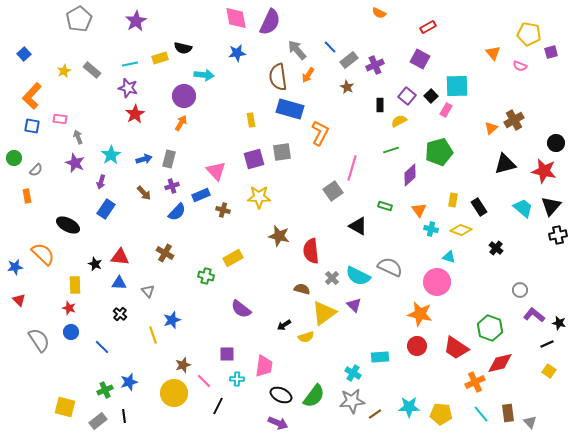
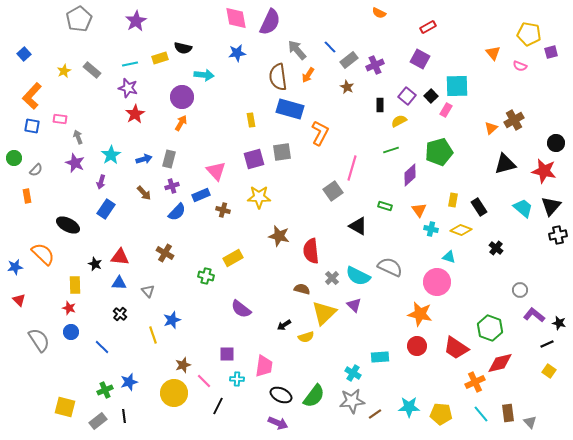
purple circle at (184, 96): moved 2 px left, 1 px down
yellow triangle at (324, 313): rotated 8 degrees counterclockwise
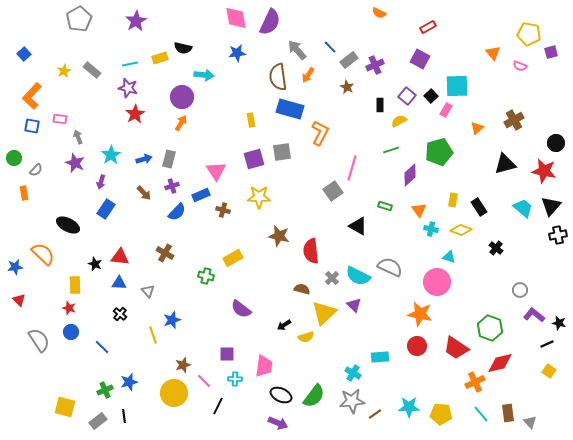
orange triangle at (491, 128): moved 14 px left
pink triangle at (216, 171): rotated 10 degrees clockwise
orange rectangle at (27, 196): moved 3 px left, 3 px up
cyan cross at (237, 379): moved 2 px left
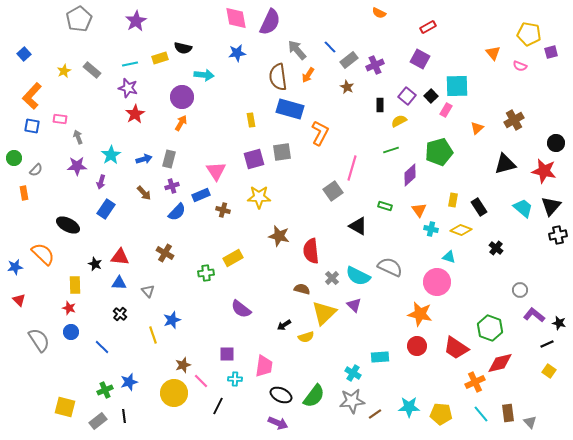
purple star at (75, 163): moved 2 px right, 3 px down; rotated 24 degrees counterclockwise
green cross at (206, 276): moved 3 px up; rotated 21 degrees counterclockwise
pink line at (204, 381): moved 3 px left
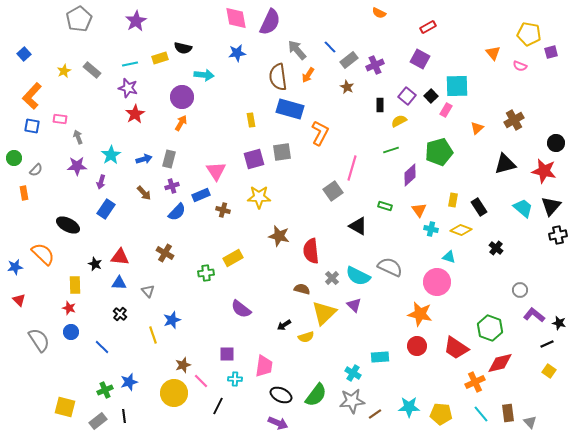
green semicircle at (314, 396): moved 2 px right, 1 px up
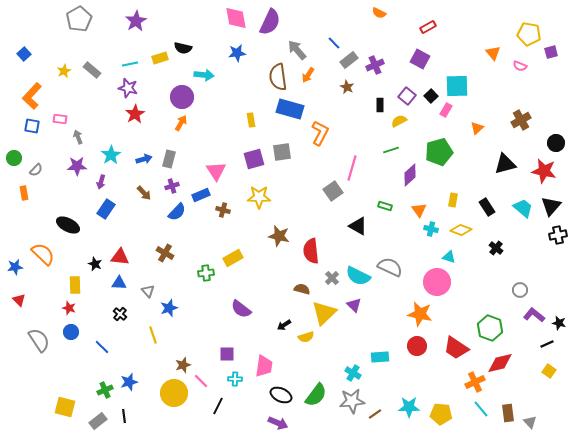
blue line at (330, 47): moved 4 px right, 4 px up
brown cross at (514, 120): moved 7 px right
black rectangle at (479, 207): moved 8 px right
blue star at (172, 320): moved 3 px left, 12 px up
cyan line at (481, 414): moved 5 px up
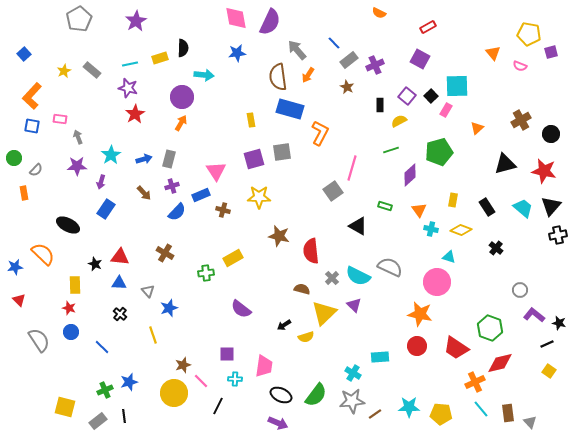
black semicircle at (183, 48): rotated 102 degrees counterclockwise
black circle at (556, 143): moved 5 px left, 9 px up
